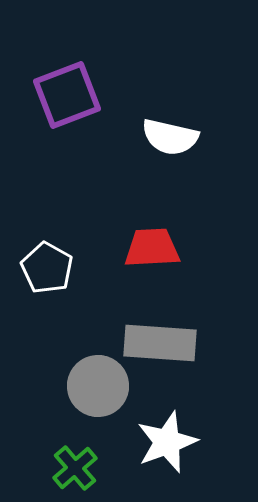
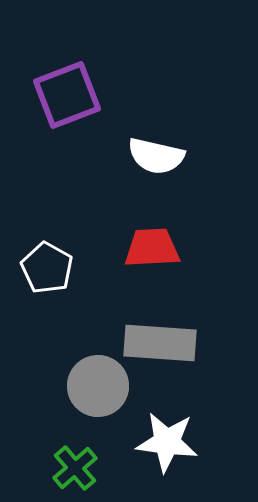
white semicircle: moved 14 px left, 19 px down
white star: rotated 28 degrees clockwise
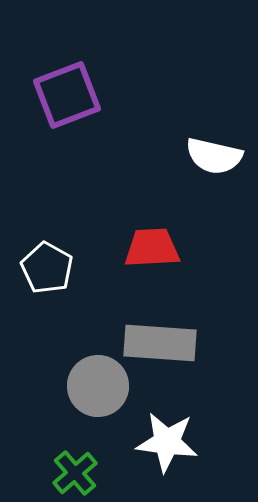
white semicircle: moved 58 px right
green cross: moved 5 px down
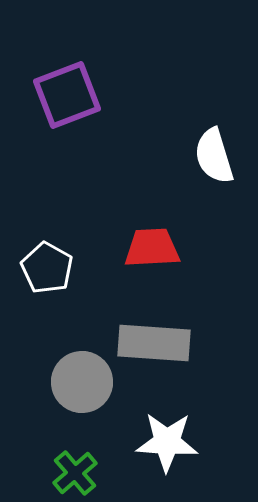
white semicircle: rotated 60 degrees clockwise
gray rectangle: moved 6 px left
gray circle: moved 16 px left, 4 px up
white star: rotated 4 degrees counterclockwise
